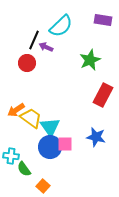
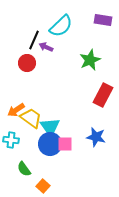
blue circle: moved 3 px up
cyan cross: moved 16 px up
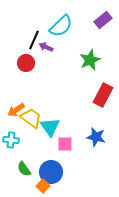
purple rectangle: rotated 48 degrees counterclockwise
red circle: moved 1 px left
blue circle: moved 1 px right, 28 px down
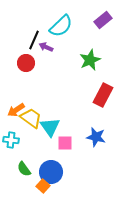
pink square: moved 1 px up
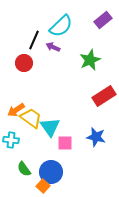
purple arrow: moved 7 px right
red circle: moved 2 px left
red rectangle: moved 1 px right, 1 px down; rotated 30 degrees clockwise
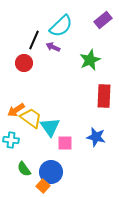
red rectangle: rotated 55 degrees counterclockwise
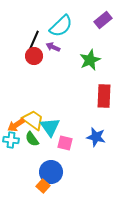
red circle: moved 10 px right, 7 px up
orange arrow: moved 15 px down
yellow trapezoid: moved 2 px right, 2 px down
pink square: rotated 14 degrees clockwise
green semicircle: moved 8 px right, 30 px up
